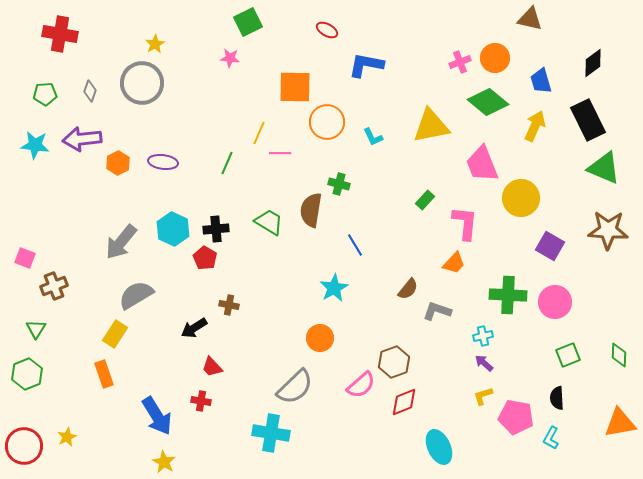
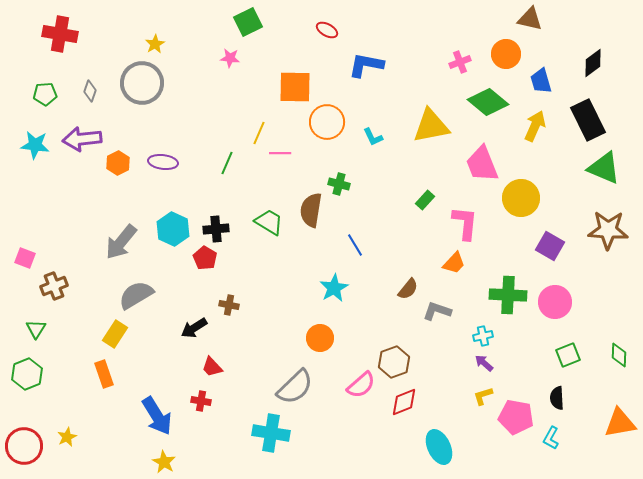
orange circle at (495, 58): moved 11 px right, 4 px up
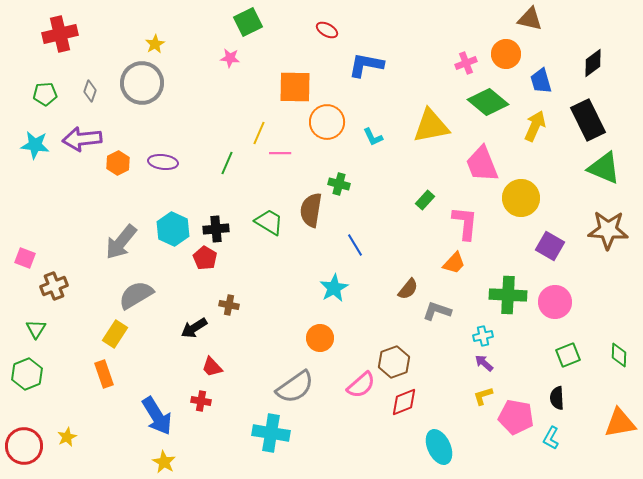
red cross at (60, 34): rotated 24 degrees counterclockwise
pink cross at (460, 62): moved 6 px right, 1 px down
gray semicircle at (295, 387): rotated 9 degrees clockwise
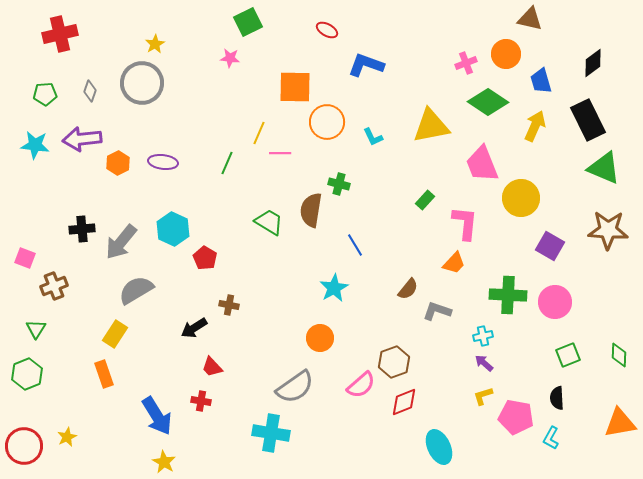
blue L-shape at (366, 65): rotated 9 degrees clockwise
green diamond at (488, 102): rotated 6 degrees counterclockwise
black cross at (216, 229): moved 134 px left
gray semicircle at (136, 295): moved 5 px up
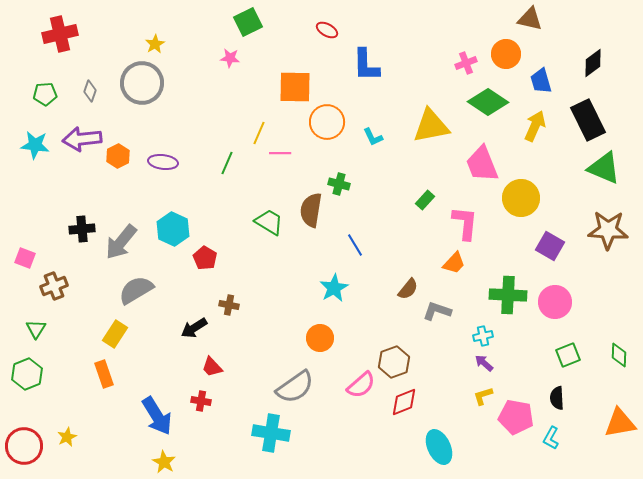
blue L-shape at (366, 65): rotated 111 degrees counterclockwise
orange hexagon at (118, 163): moved 7 px up
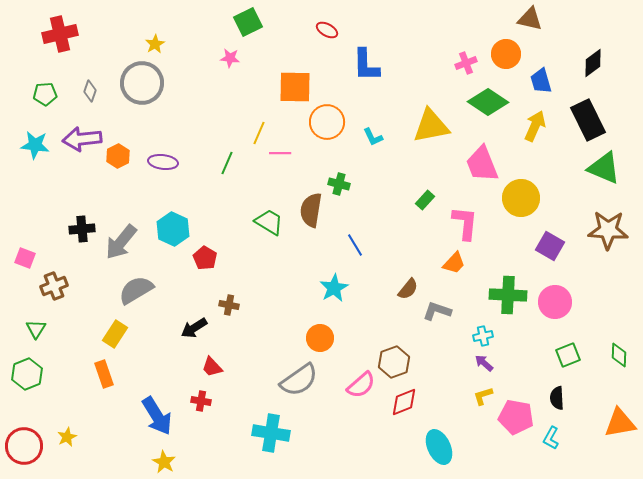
gray semicircle at (295, 387): moved 4 px right, 7 px up
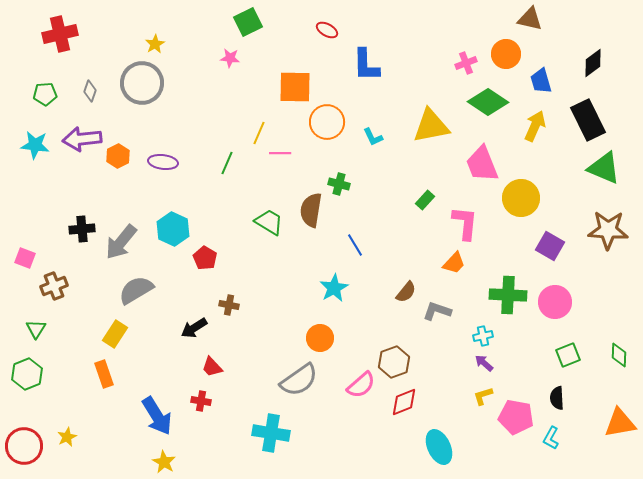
brown semicircle at (408, 289): moved 2 px left, 3 px down
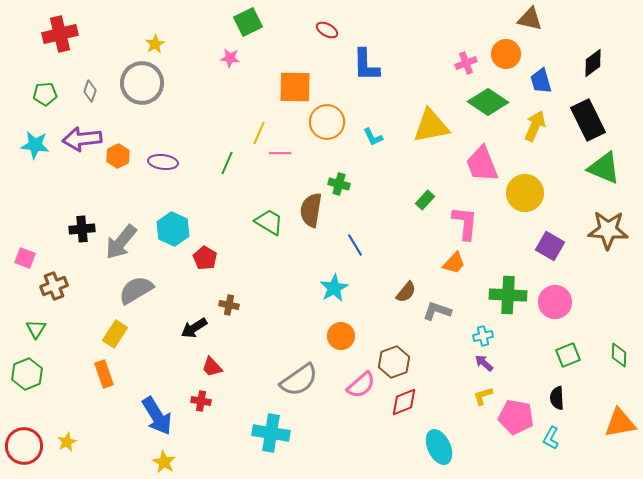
yellow circle at (521, 198): moved 4 px right, 5 px up
orange circle at (320, 338): moved 21 px right, 2 px up
yellow star at (67, 437): moved 5 px down
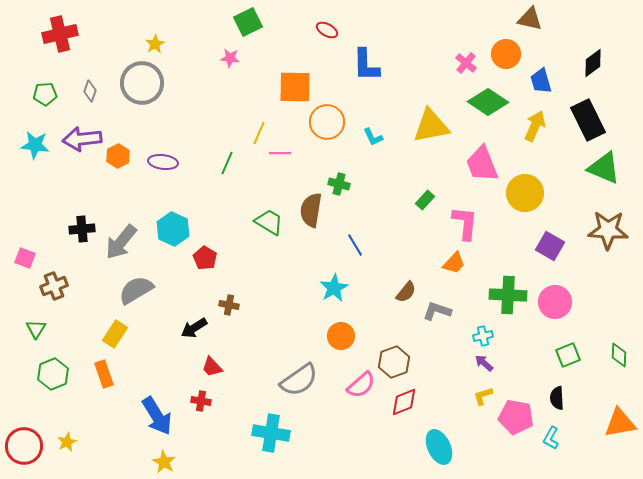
pink cross at (466, 63): rotated 30 degrees counterclockwise
green hexagon at (27, 374): moved 26 px right
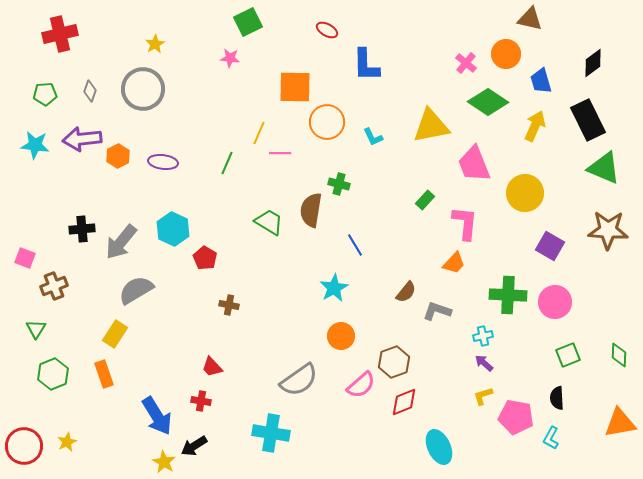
gray circle at (142, 83): moved 1 px right, 6 px down
pink trapezoid at (482, 164): moved 8 px left
black arrow at (194, 328): moved 118 px down
